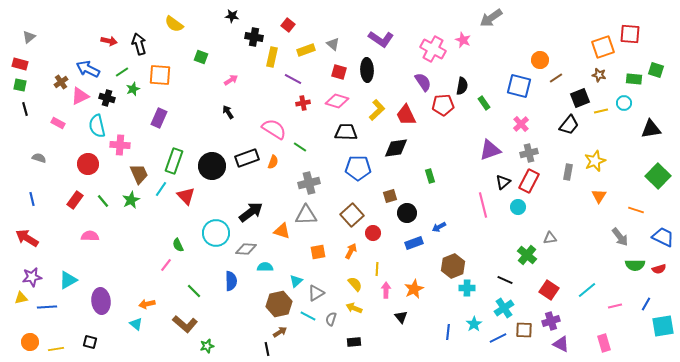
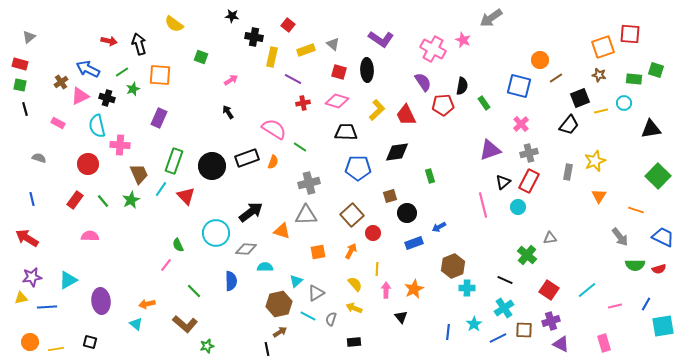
black diamond at (396, 148): moved 1 px right, 4 px down
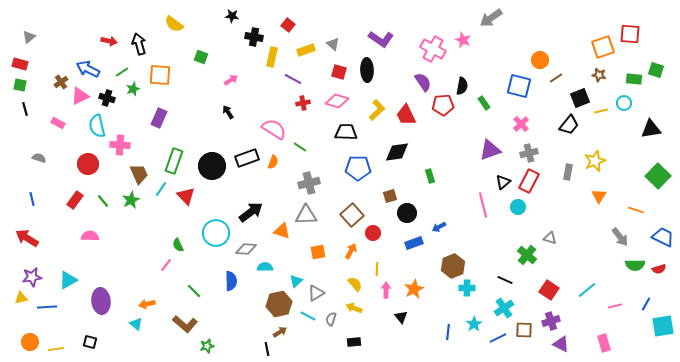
gray triangle at (550, 238): rotated 24 degrees clockwise
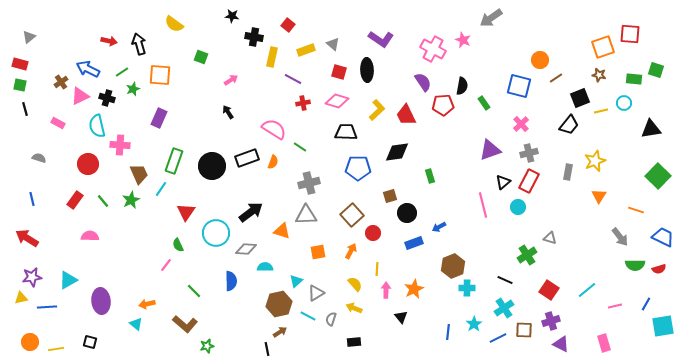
red triangle at (186, 196): moved 16 px down; rotated 18 degrees clockwise
green cross at (527, 255): rotated 18 degrees clockwise
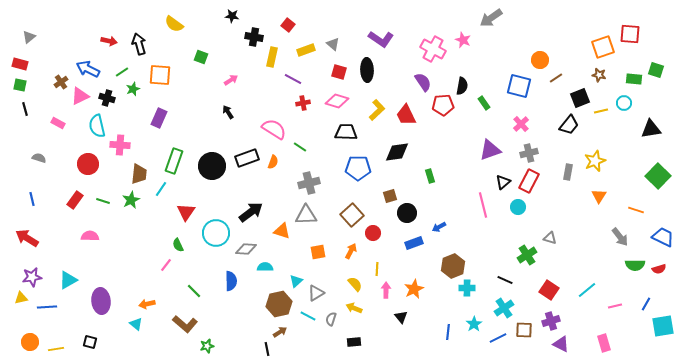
brown trapezoid at (139, 174): rotated 30 degrees clockwise
green line at (103, 201): rotated 32 degrees counterclockwise
